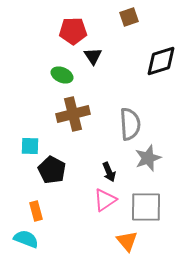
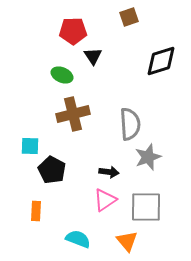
gray star: moved 1 px up
black arrow: rotated 60 degrees counterclockwise
orange rectangle: rotated 18 degrees clockwise
cyan semicircle: moved 52 px right
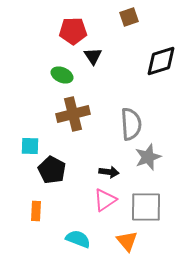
gray semicircle: moved 1 px right
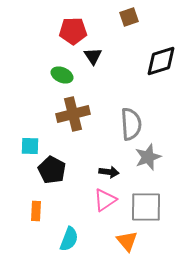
cyan semicircle: moved 9 px left; rotated 90 degrees clockwise
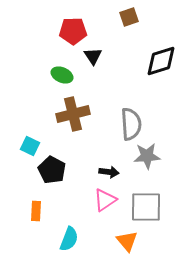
cyan square: rotated 24 degrees clockwise
gray star: moved 1 px left, 1 px up; rotated 16 degrees clockwise
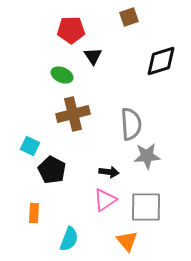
red pentagon: moved 2 px left, 1 px up
orange rectangle: moved 2 px left, 2 px down
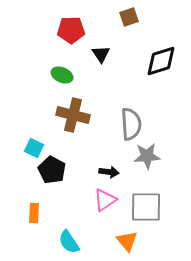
black triangle: moved 8 px right, 2 px up
brown cross: moved 1 px down; rotated 28 degrees clockwise
cyan square: moved 4 px right, 2 px down
cyan semicircle: moved 3 px down; rotated 125 degrees clockwise
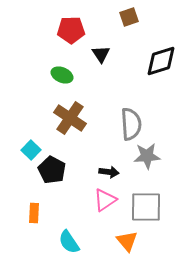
brown cross: moved 3 px left, 3 px down; rotated 20 degrees clockwise
cyan square: moved 3 px left, 2 px down; rotated 18 degrees clockwise
